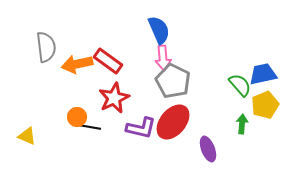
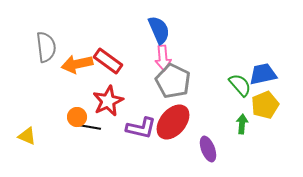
red star: moved 6 px left, 3 px down
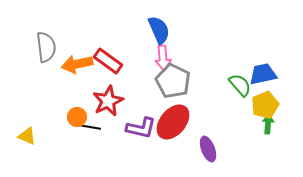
green arrow: moved 26 px right
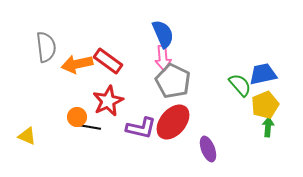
blue semicircle: moved 4 px right, 4 px down
green arrow: moved 3 px down
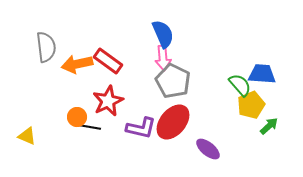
blue trapezoid: moved 1 px left; rotated 16 degrees clockwise
yellow pentagon: moved 14 px left
green arrow: moved 1 px right, 1 px up; rotated 42 degrees clockwise
purple ellipse: rotated 30 degrees counterclockwise
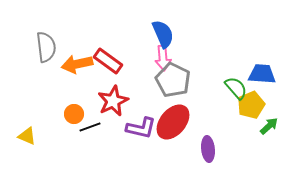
gray pentagon: moved 1 px up
green semicircle: moved 4 px left, 3 px down
red star: moved 5 px right
orange circle: moved 3 px left, 3 px up
black line: rotated 30 degrees counterclockwise
purple ellipse: rotated 45 degrees clockwise
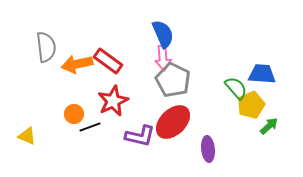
red ellipse: rotated 6 degrees clockwise
purple L-shape: moved 1 px left, 8 px down
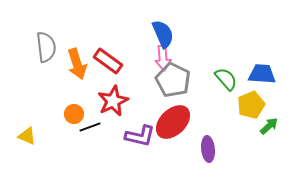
orange arrow: rotated 96 degrees counterclockwise
green semicircle: moved 10 px left, 9 px up
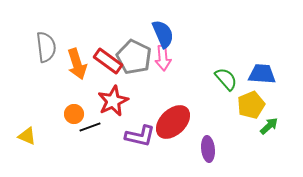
gray pentagon: moved 39 px left, 23 px up
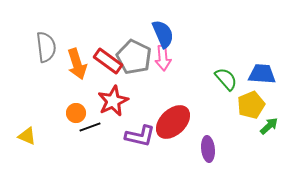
orange circle: moved 2 px right, 1 px up
